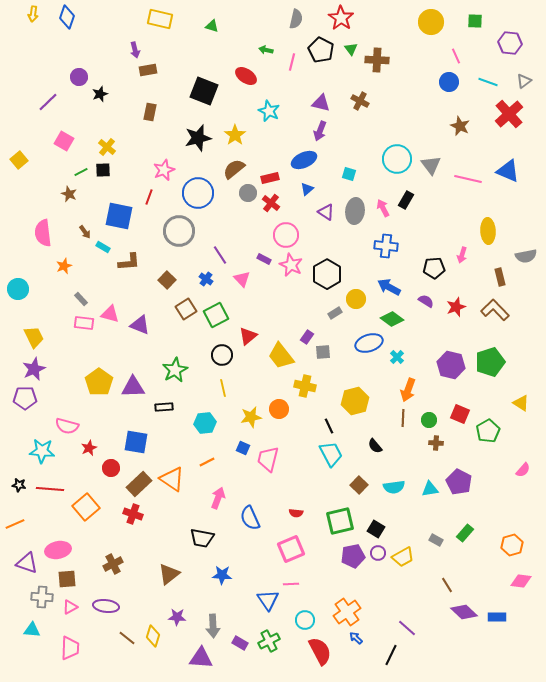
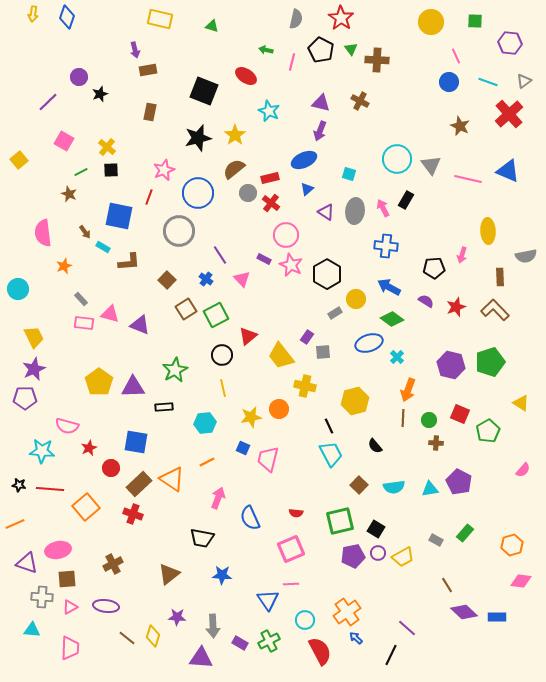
black square at (103, 170): moved 8 px right
brown rectangle at (500, 277): rotated 12 degrees clockwise
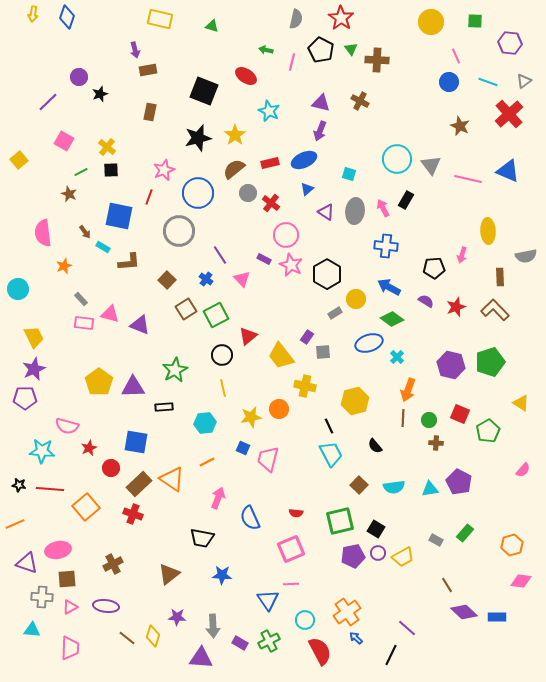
red rectangle at (270, 178): moved 15 px up
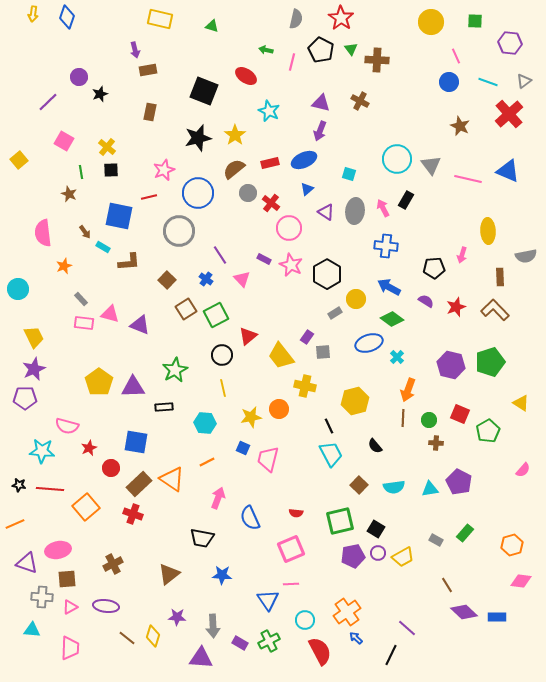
green line at (81, 172): rotated 72 degrees counterclockwise
red line at (149, 197): rotated 56 degrees clockwise
pink circle at (286, 235): moved 3 px right, 7 px up
cyan hexagon at (205, 423): rotated 10 degrees clockwise
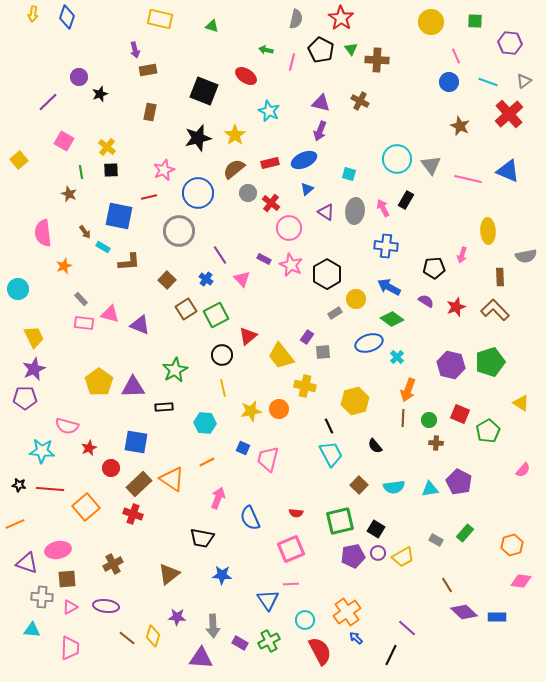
yellow star at (251, 417): moved 6 px up
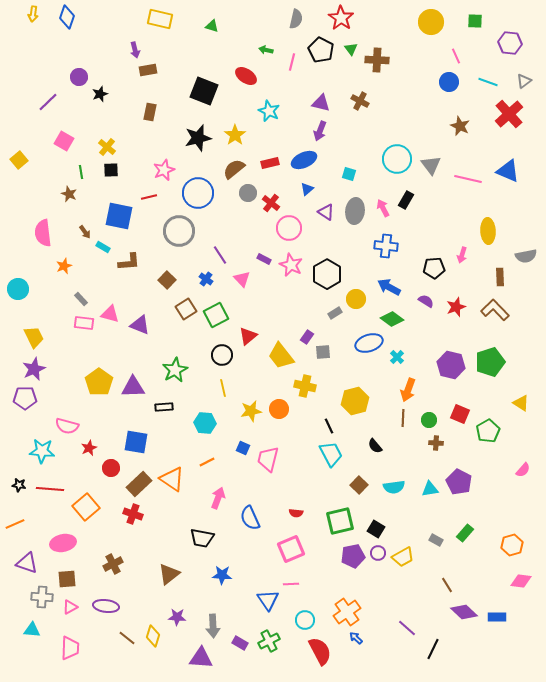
pink ellipse at (58, 550): moved 5 px right, 7 px up
black line at (391, 655): moved 42 px right, 6 px up
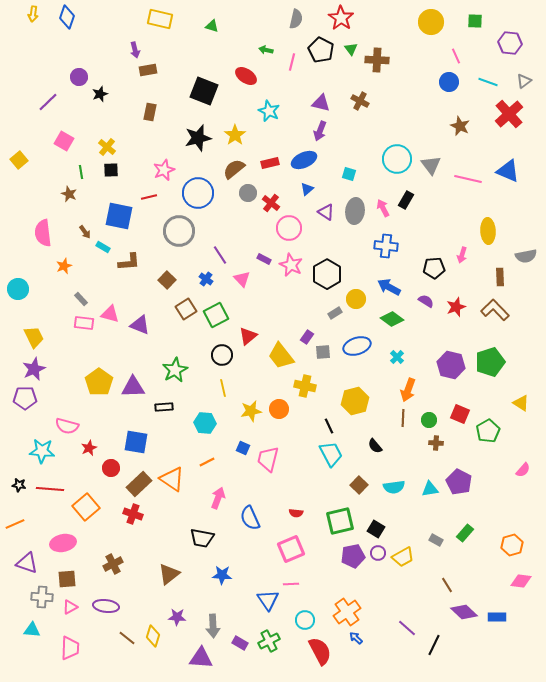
blue ellipse at (369, 343): moved 12 px left, 3 px down
black line at (433, 649): moved 1 px right, 4 px up
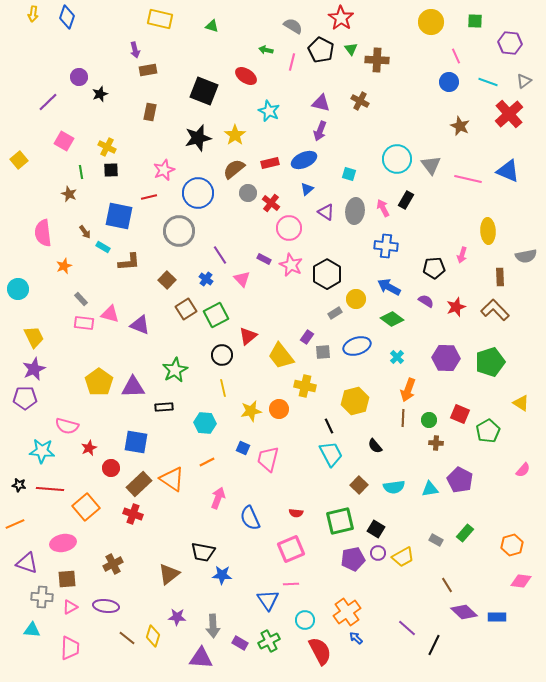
gray semicircle at (296, 19): moved 3 px left, 7 px down; rotated 72 degrees counterclockwise
yellow cross at (107, 147): rotated 12 degrees counterclockwise
purple hexagon at (451, 365): moved 5 px left, 7 px up; rotated 12 degrees counterclockwise
purple pentagon at (459, 482): moved 1 px right, 2 px up
black trapezoid at (202, 538): moved 1 px right, 14 px down
purple pentagon at (353, 556): moved 3 px down
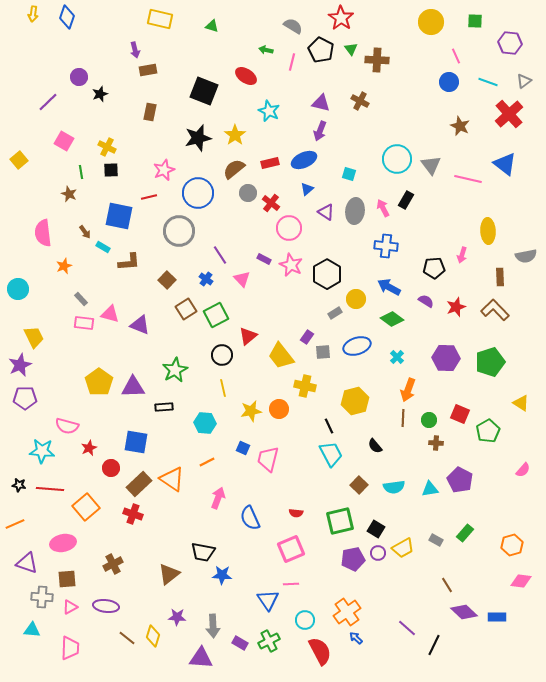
blue triangle at (508, 171): moved 3 px left, 7 px up; rotated 15 degrees clockwise
purple star at (34, 369): moved 14 px left, 4 px up
yellow trapezoid at (403, 557): moved 9 px up
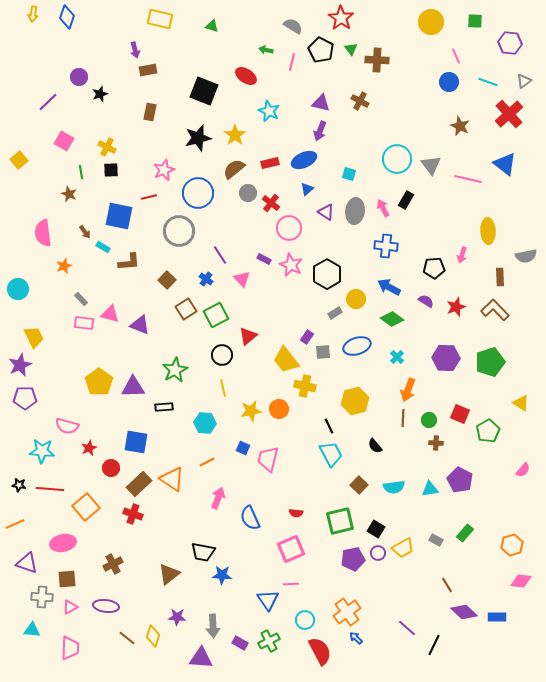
yellow trapezoid at (281, 356): moved 5 px right, 4 px down
